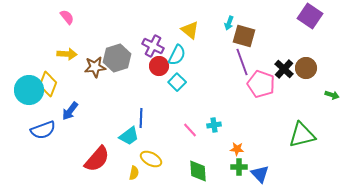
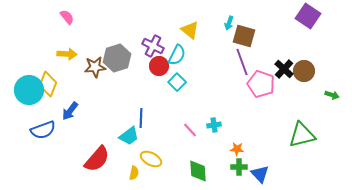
purple square: moved 2 px left
brown circle: moved 2 px left, 3 px down
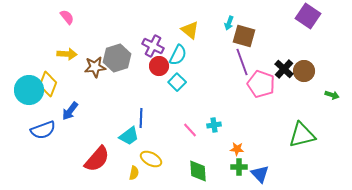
cyan semicircle: moved 1 px right
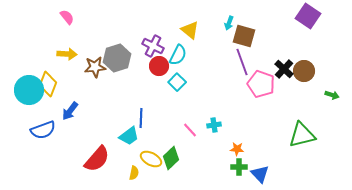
green diamond: moved 27 px left, 13 px up; rotated 50 degrees clockwise
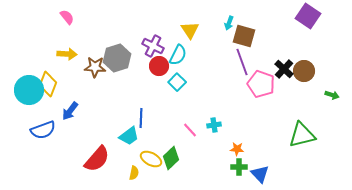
yellow triangle: rotated 18 degrees clockwise
brown star: rotated 10 degrees clockwise
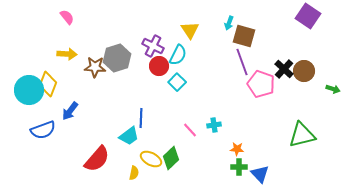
green arrow: moved 1 px right, 6 px up
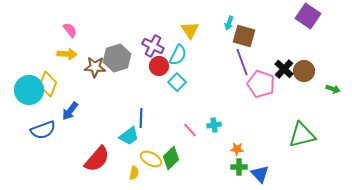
pink semicircle: moved 3 px right, 13 px down
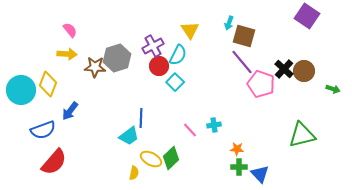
purple square: moved 1 px left
purple cross: rotated 35 degrees clockwise
purple line: rotated 20 degrees counterclockwise
cyan square: moved 2 px left
cyan circle: moved 8 px left
red semicircle: moved 43 px left, 3 px down
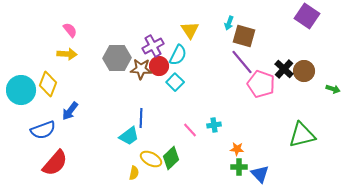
gray hexagon: rotated 16 degrees clockwise
brown star: moved 46 px right, 2 px down
red semicircle: moved 1 px right, 1 px down
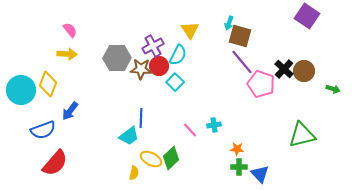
brown square: moved 4 px left
